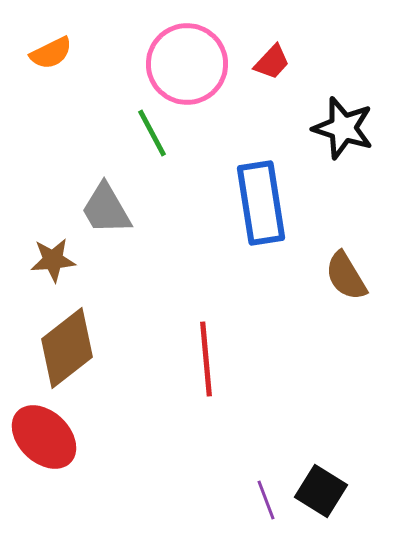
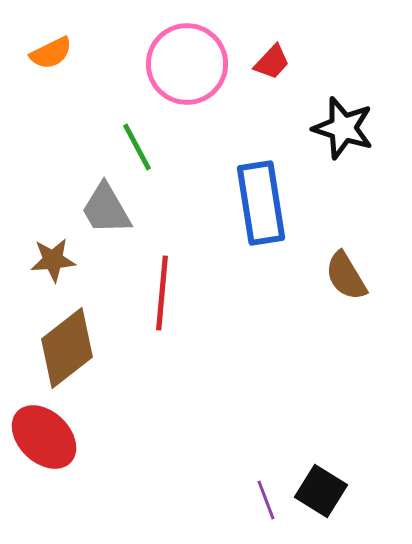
green line: moved 15 px left, 14 px down
red line: moved 44 px left, 66 px up; rotated 10 degrees clockwise
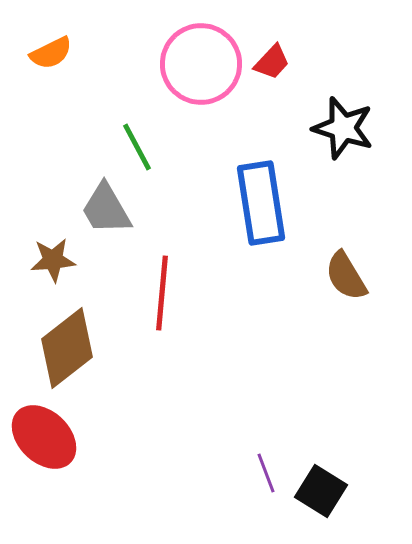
pink circle: moved 14 px right
purple line: moved 27 px up
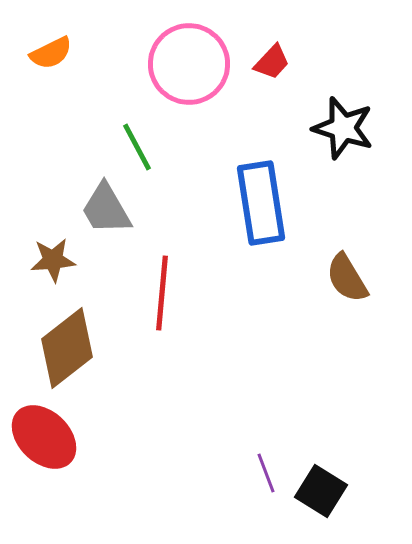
pink circle: moved 12 px left
brown semicircle: moved 1 px right, 2 px down
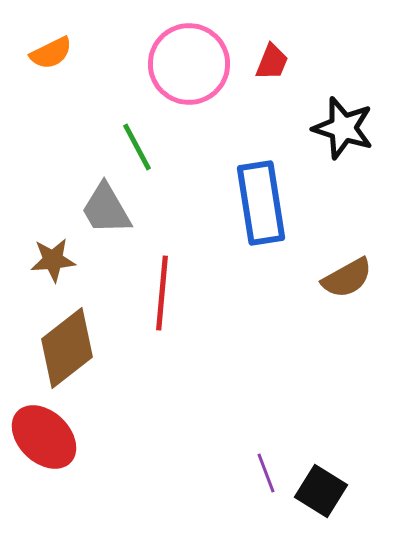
red trapezoid: rotated 21 degrees counterclockwise
brown semicircle: rotated 88 degrees counterclockwise
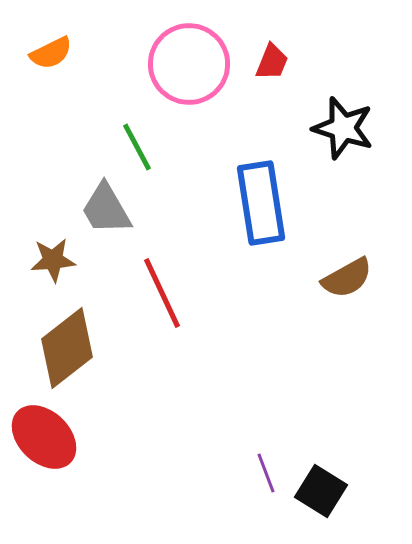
red line: rotated 30 degrees counterclockwise
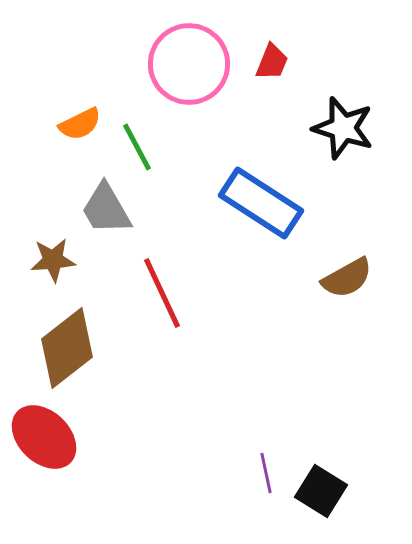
orange semicircle: moved 29 px right, 71 px down
blue rectangle: rotated 48 degrees counterclockwise
purple line: rotated 9 degrees clockwise
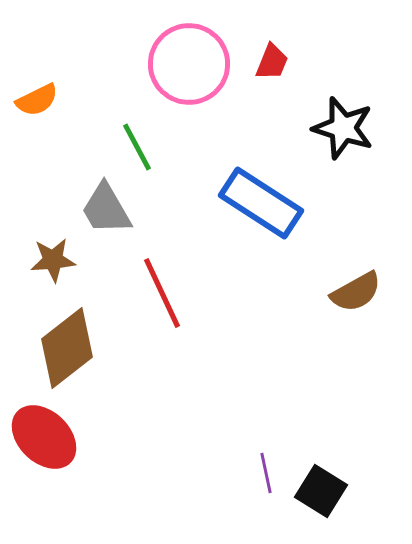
orange semicircle: moved 43 px left, 24 px up
brown semicircle: moved 9 px right, 14 px down
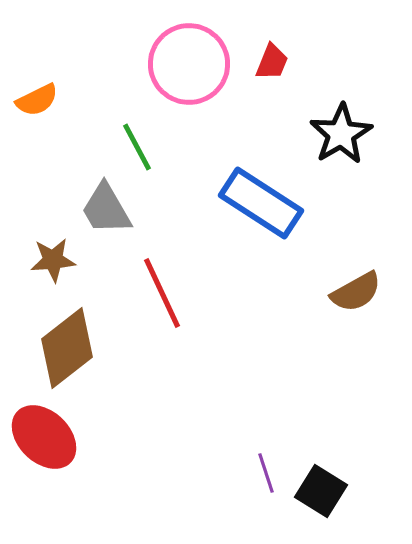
black star: moved 2 px left, 6 px down; rotated 24 degrees clockwise
purple line: rotated 6 degrees counterclockwise
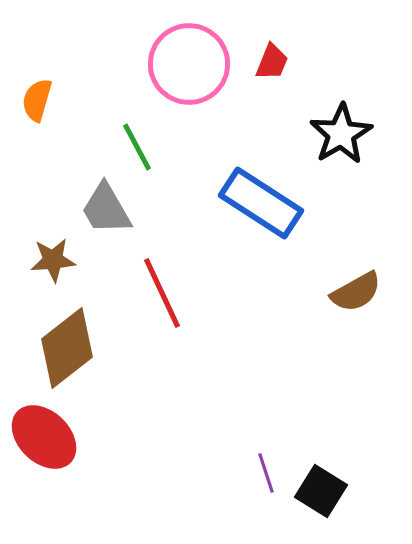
orange semicircle: rotated 132 degrees clockwise
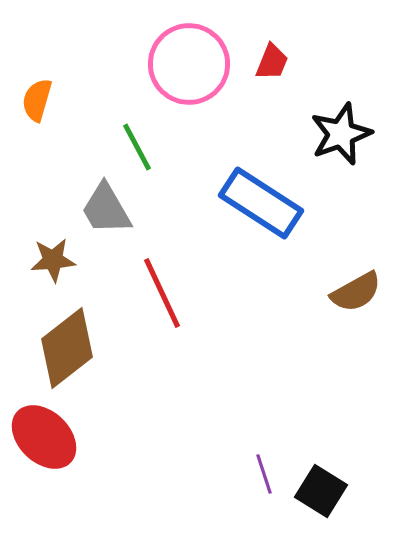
black star: rotated 10 degrees clockwise
purple line: moved 2 px left, 1 px down
